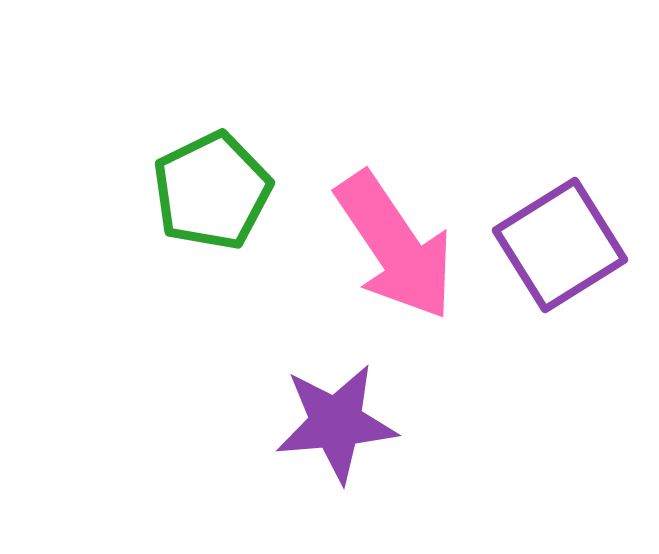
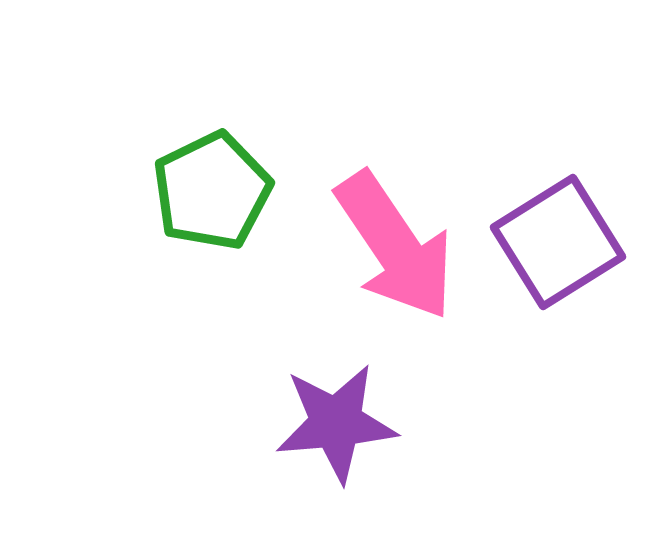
purple square: moved 2 px left, 3 px up
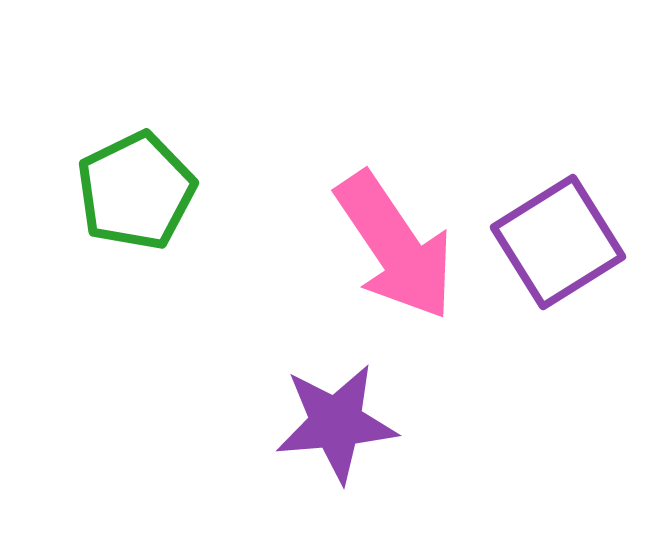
green pentagon: moved 76 px left
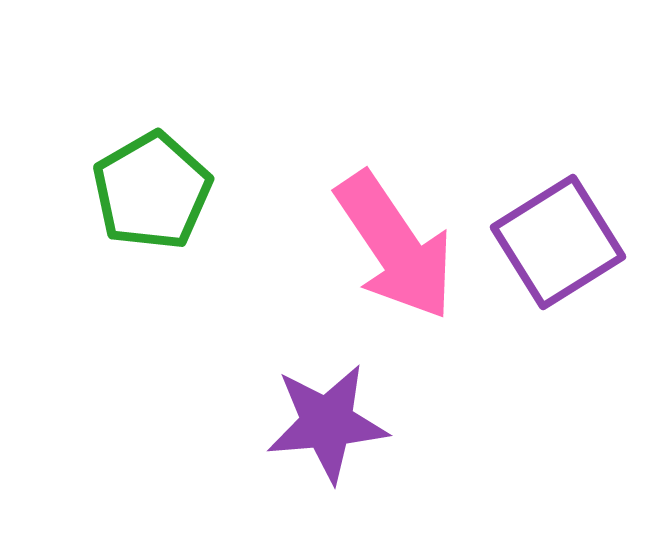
green pentagon: moved 16 px right; rotated 4 degrees counterclockwise
purple star: moved 9 px left
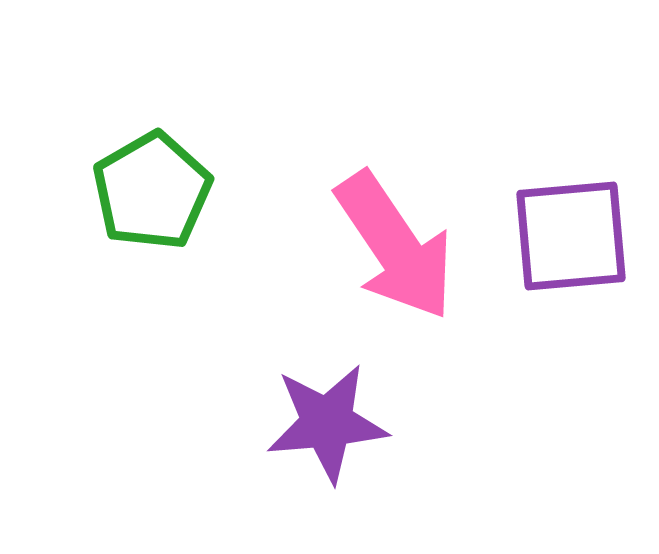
purple square: moved 13 px right, 6 px up; rotated 27 degrees clockwise
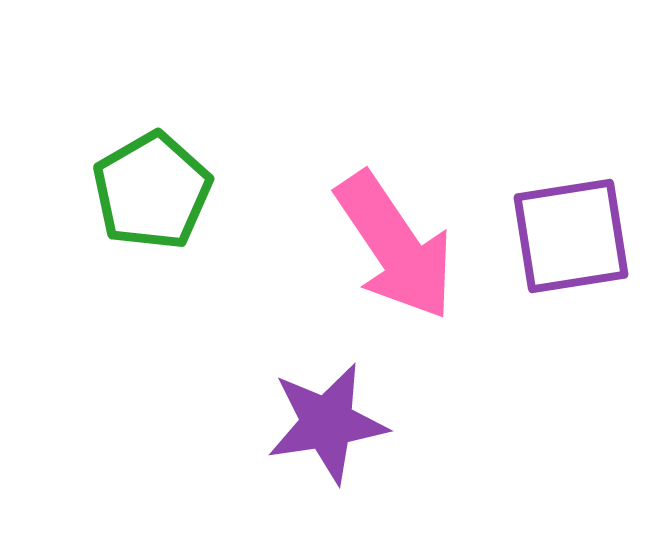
purple square: rotated 4 degrees counterclockwise
purple star: rotated 4 degrees counterclockwise
